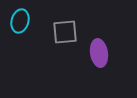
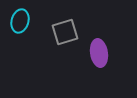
gray square: rotated 12 degrees counterclockwise
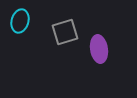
purple ellipse: moved 4 px up
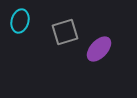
purple ellipse: rotated 52 degrees clockwise
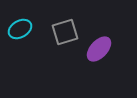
cyan ellipse: moved 8 px down; rotated 45 degrees clockwise
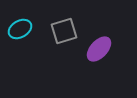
gray square: moved 1 px left, 1 px up
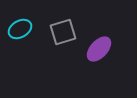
gray square: moved 1 px left, 1 px down
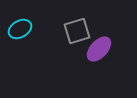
gray square: moved 14 px right, 1 px up
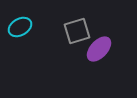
cyan ellipse: moved 2 px up
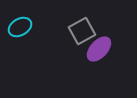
gray square: moved 5 px right; rotated 12 degrees counterclockwise
